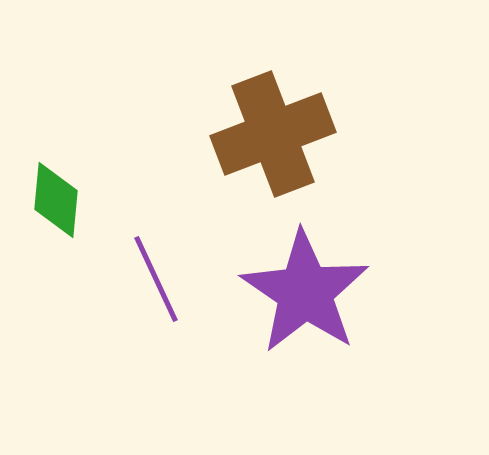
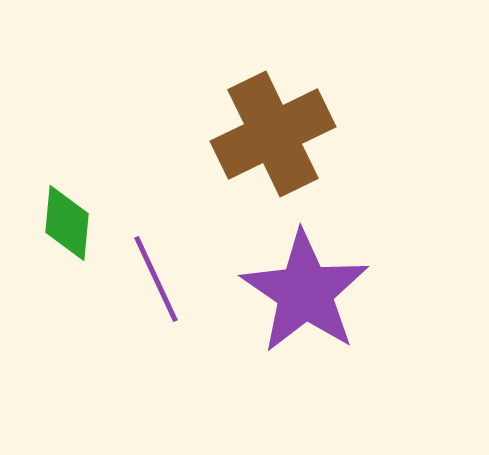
brown cross: rotated 5 degrees counterclockwise
green diamond: moved 11 px right, 23 px down
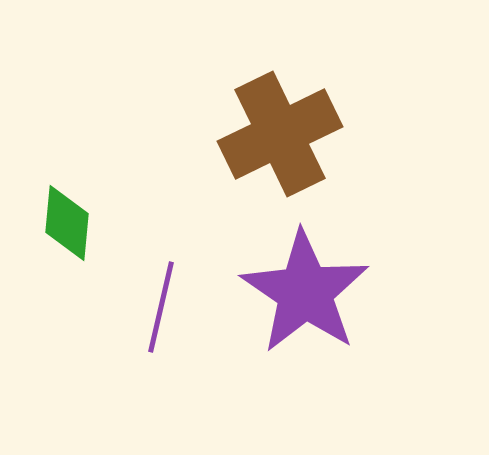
brown cross: moved 7 px right
purple line: moved 5 px right, 28 px down; rotated 38 degrees clockwise
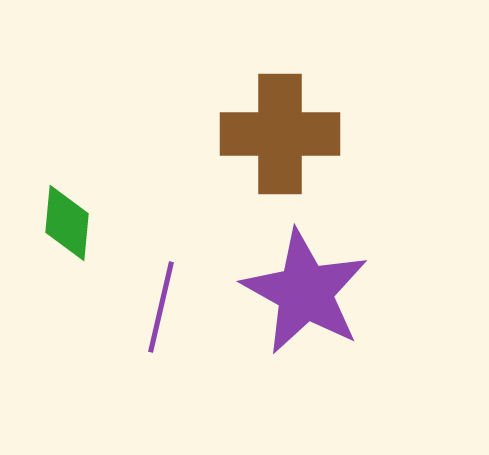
brown cross: rotated 26 degrees clockwise
purple star: rotated 5 degrees counterclockwise
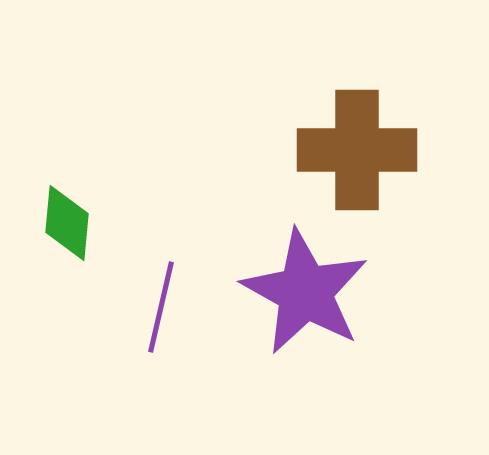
brown cross: moved 77 px right, 16 px down
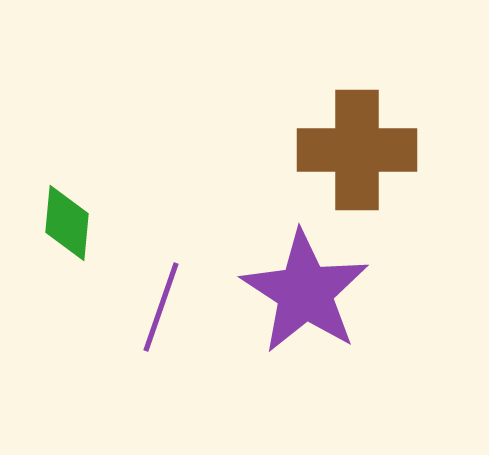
purple star: rotated 4 degrees clockwise
purple line: rotated 6 degrees clockwise
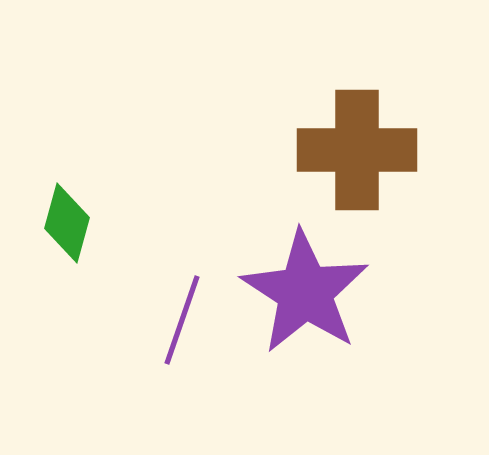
green diamond: rotated 10 degrees clockwise
purple line: moved 21 px right, 13 px down
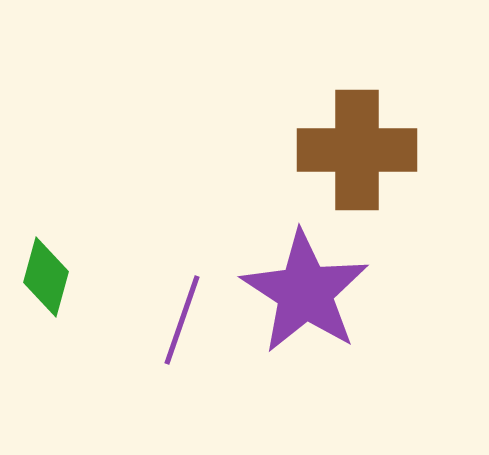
green diamond: moved 21 px left, 54 px down
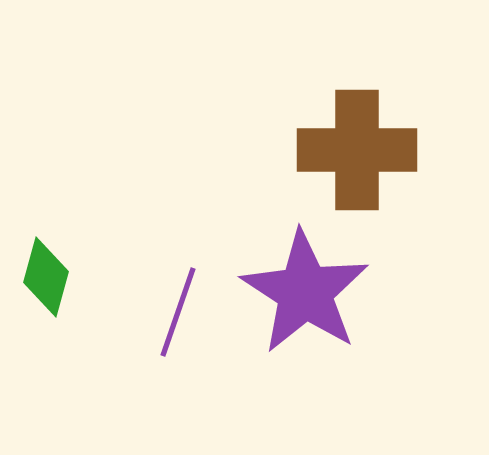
purple line: moved 4 px left, 8 px up
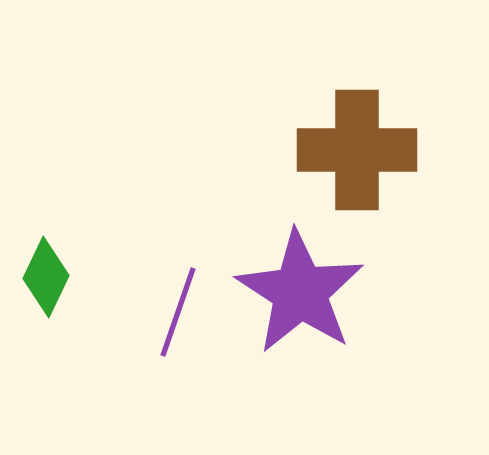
green diamond: rotated 10 degrees clockwise
purple star: moved 5 px left
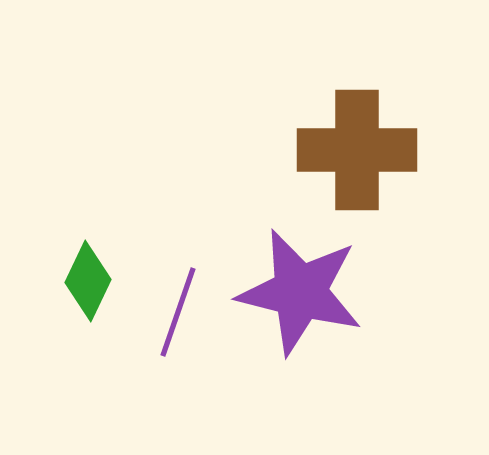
green diamond: moved 42 px right, 4 px down
purple star: rotated 19 degrees counterclockwise
